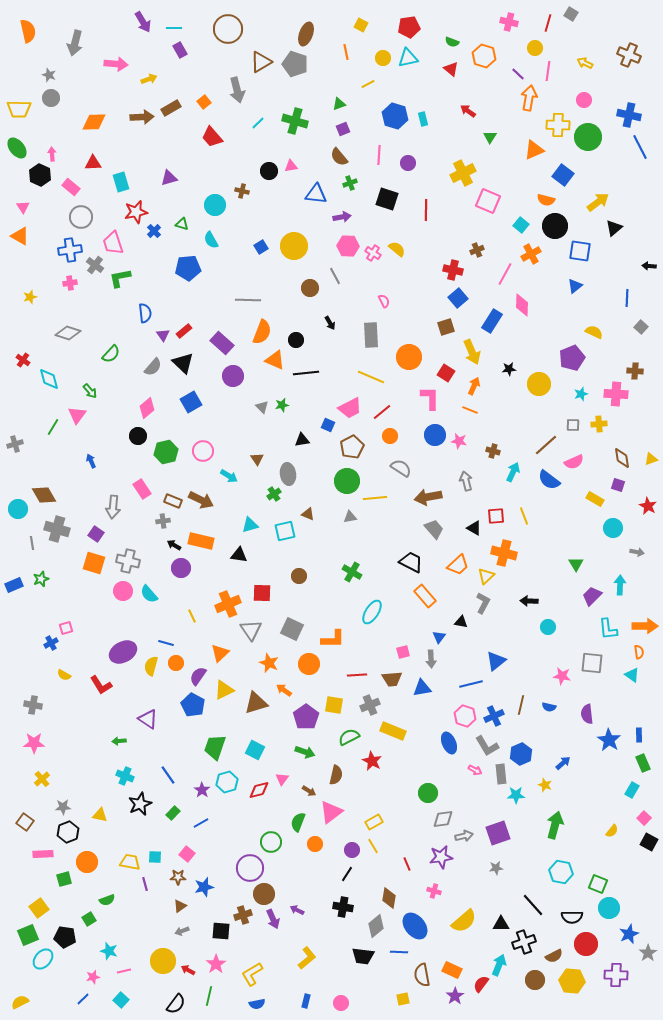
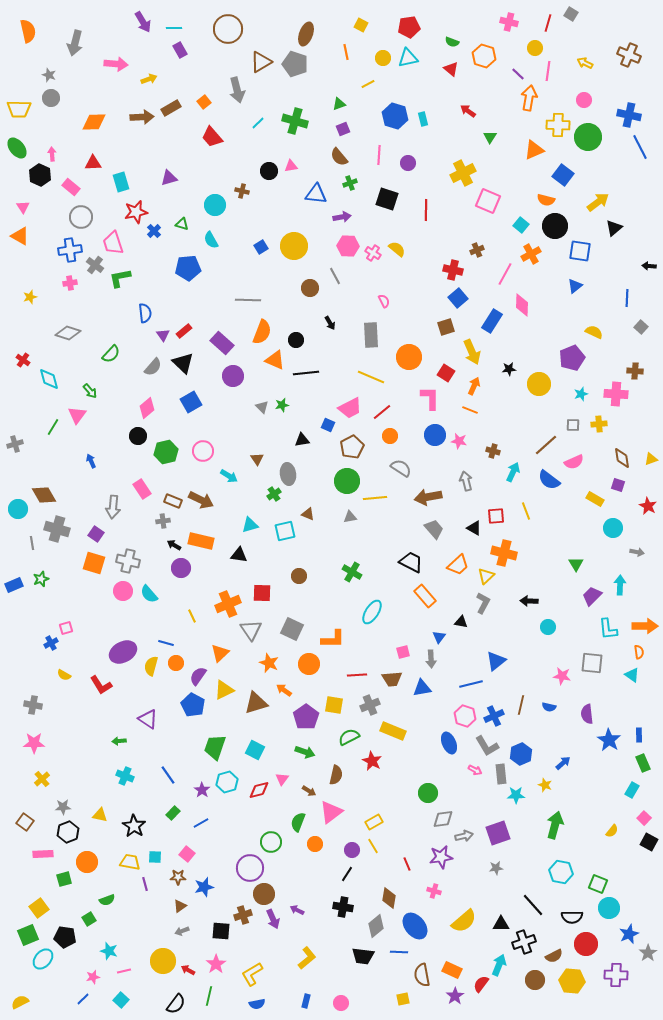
yellow line at (524, 516): moved 2 px right, 5 px up
black star at (140, 804): moved 6 px left, 22 px down; rotated 15 degrees counterclockwise
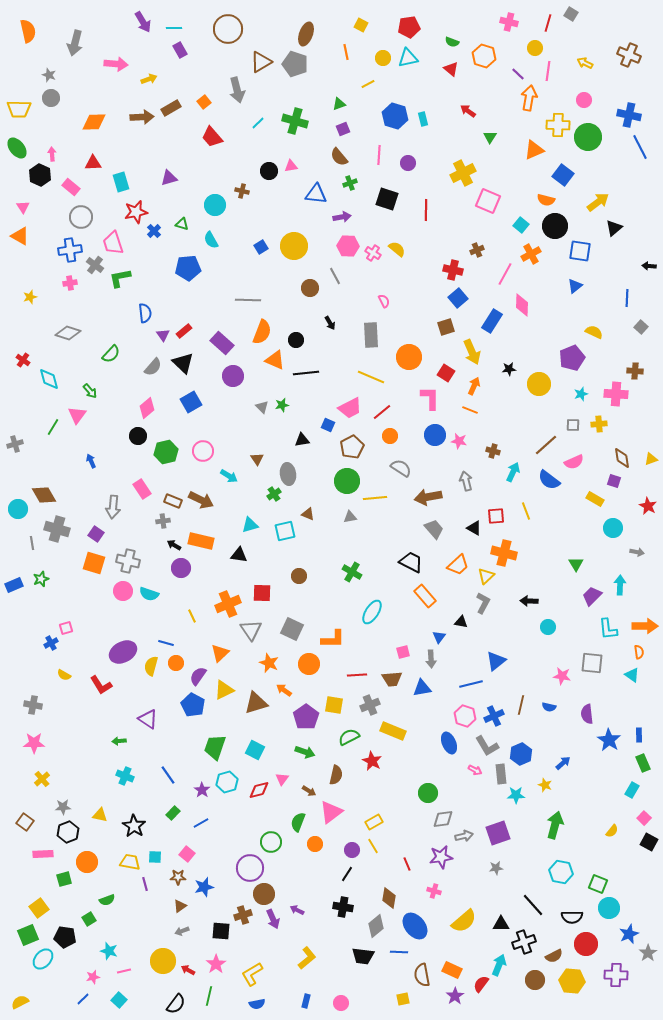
purple square at (618, 485): moved 4 px left, 4 px up
cyan semicircle at (149, 594): rotated 30 degrees counterclockwise
cyan square at (121, 1000): moved 2 px left
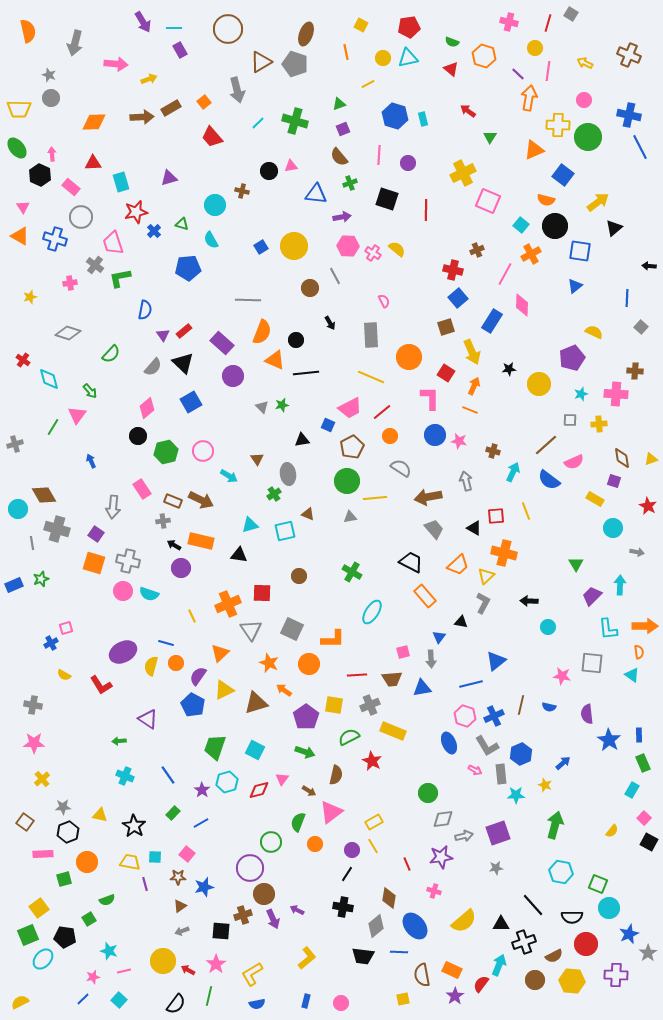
blue cross at (70, 250): moved 15 px left, 11 px up; rotated 25 degrees clockwise
blue semicircle at (145, 313): moved 3 px up; rotated 18 degrees clockwise
gray square at (573, 425): moved 3 px left, 5 px up
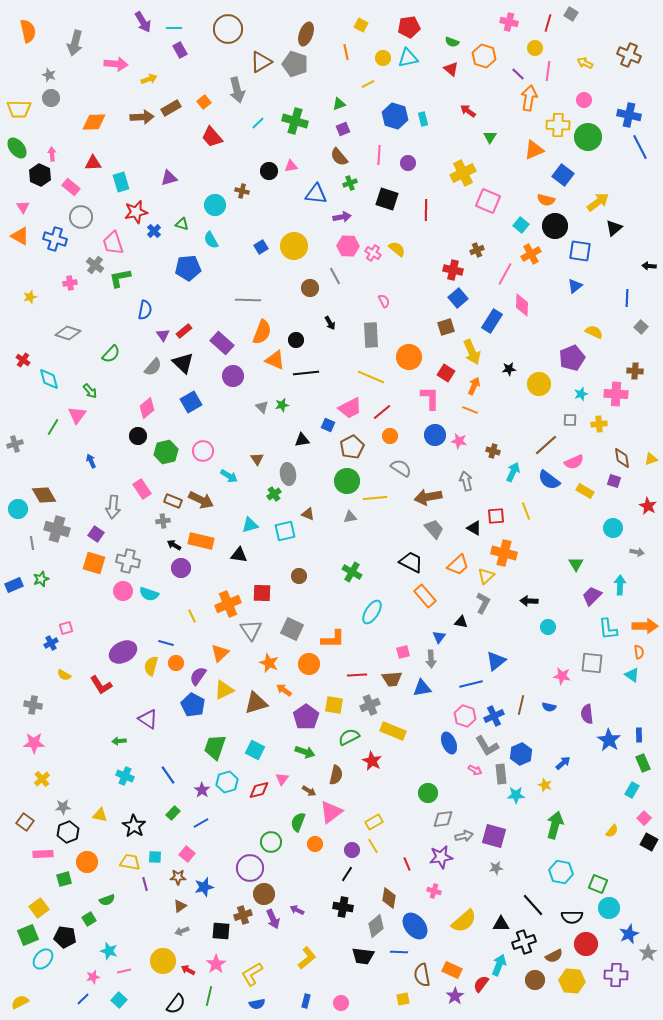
yellow rectangle at (595, 499): moved 10 px left, 8 px up
purple square at (498, 833): moved 4 px left, 3 px down; rotated 35 degrees clockwise
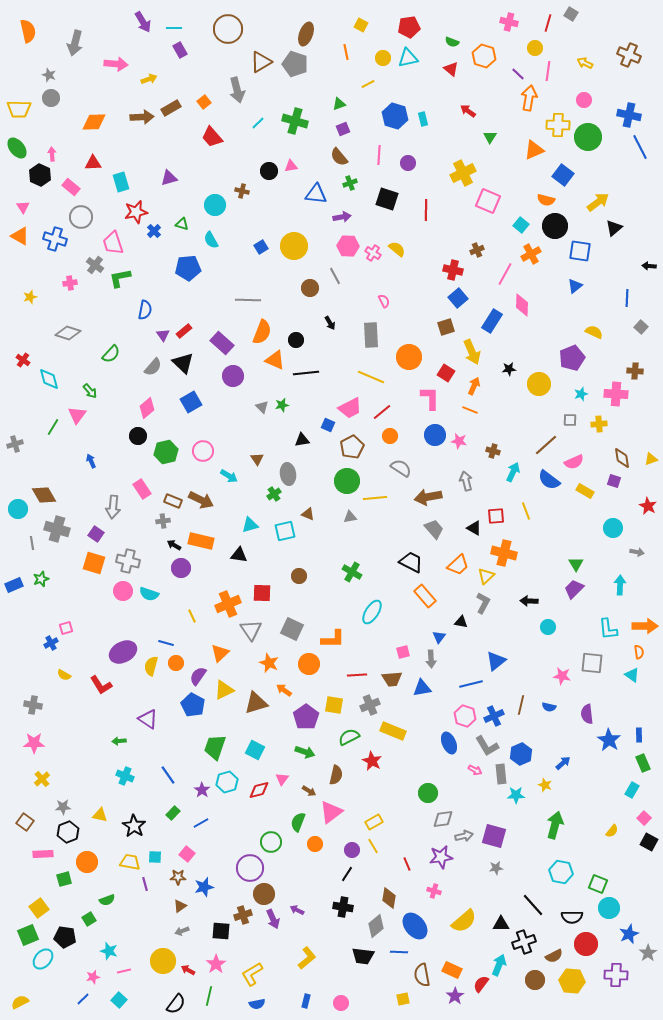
purple trapezoid at (592, 596): moved 18 px left, 7 px up
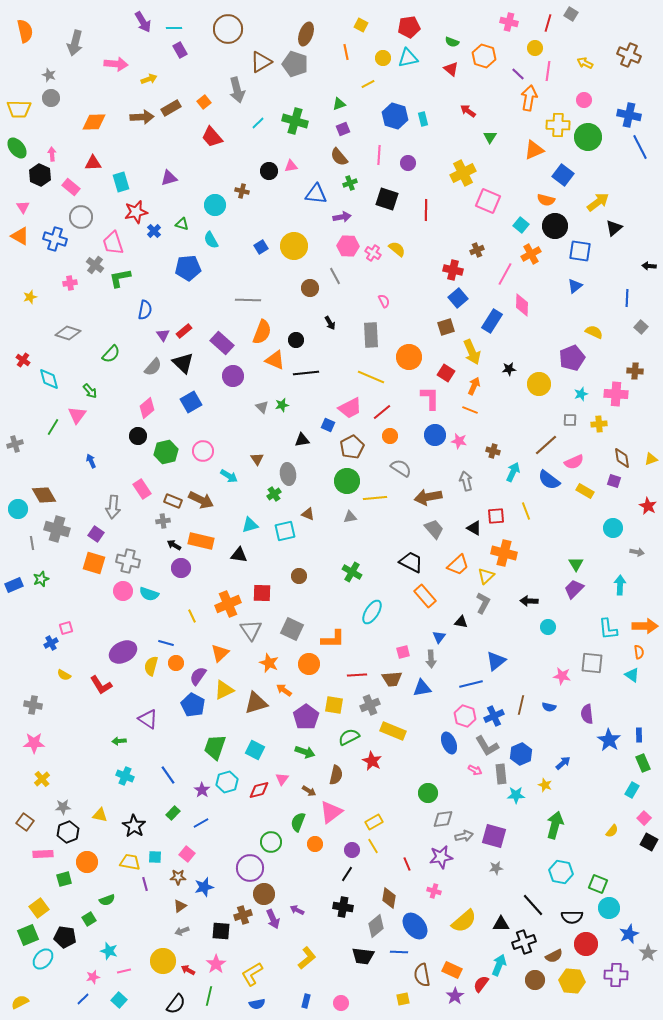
orange semicircle at (28, 31): moved 3 px left
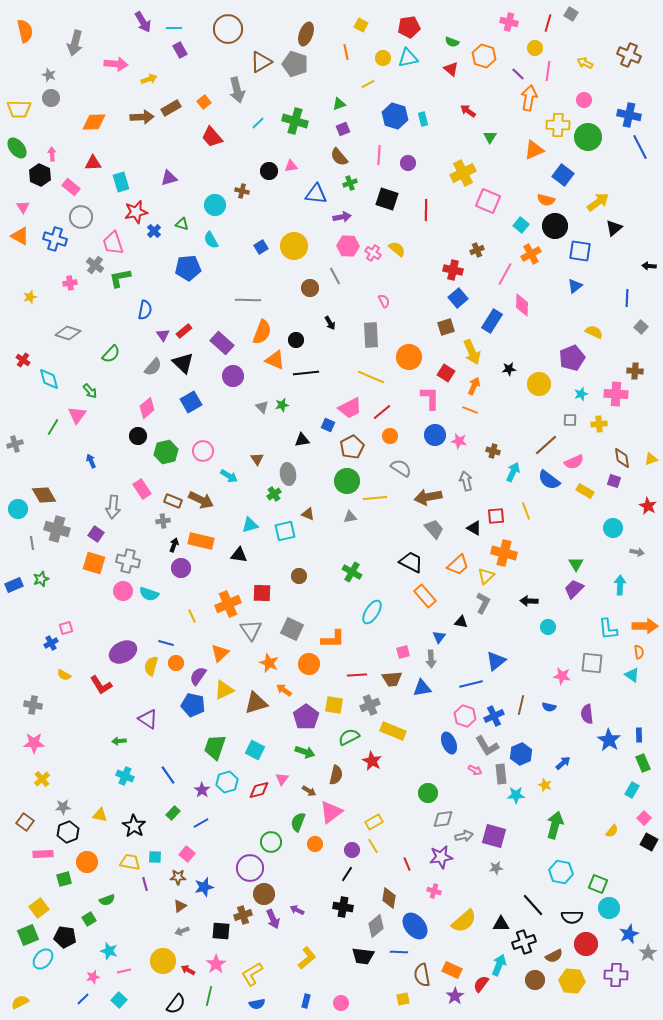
black arrow at (174, 545): rotated 80 degrees clockwise
blue pentagon at (193, 705): rotated 15 degrees counterclockwise
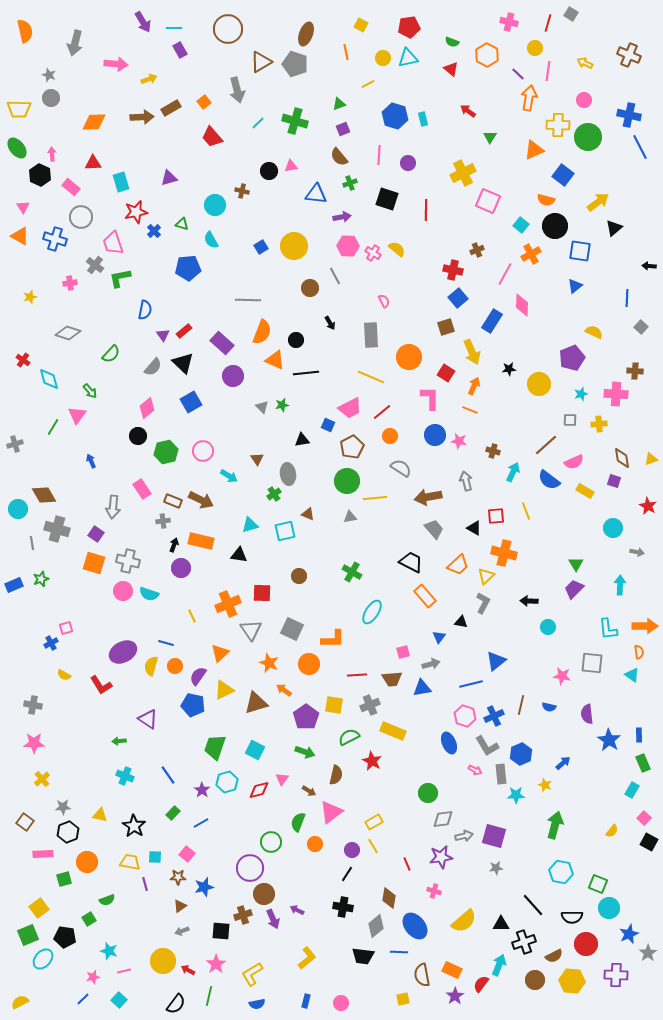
orange hexagon at (484, 56): moved 3 px right, 1 px up; rotated 10 degrees clockwise
gray arrow at (431, 659): moved 5 px down; rotated 102 degrees counterclockwise
orange circle at (176, 663): moved 1 px left, 3 px down
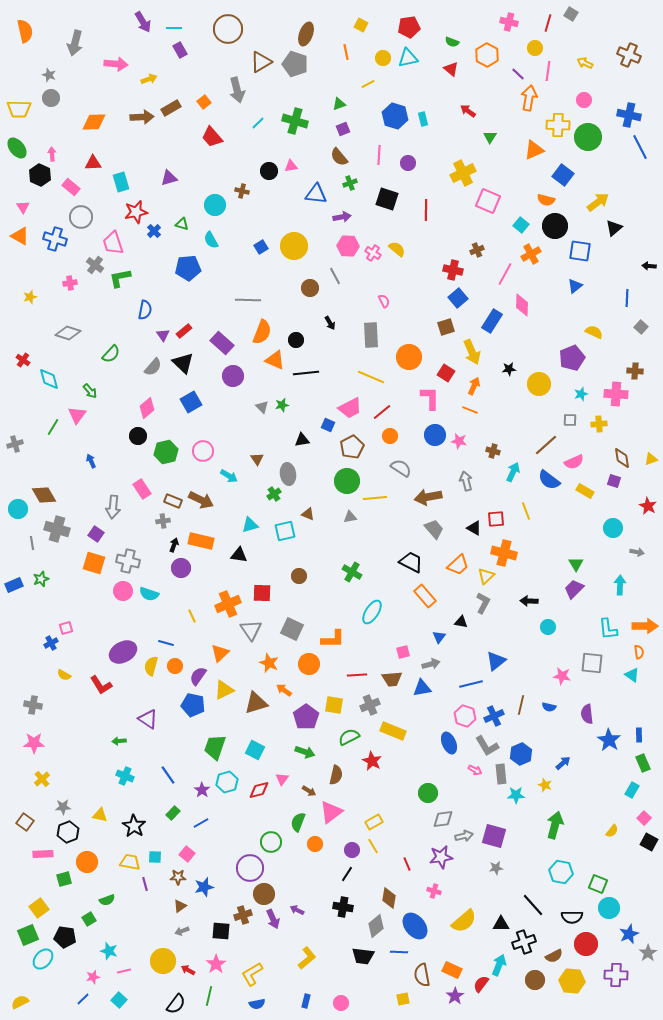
red square at (496, 516): moved 3 px down
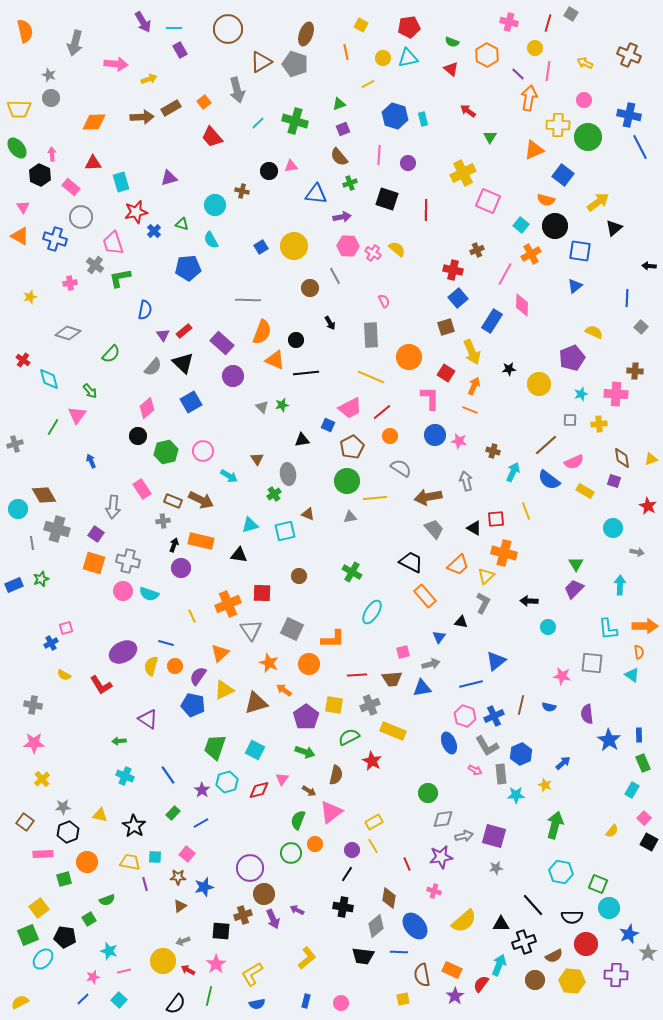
green semicircle at (298, 822): moved 2 px up
green circle at (271, 842): moved 20 px right, 11 px down
gray arrow at (182, 931): moved 1 px right, 10 px down
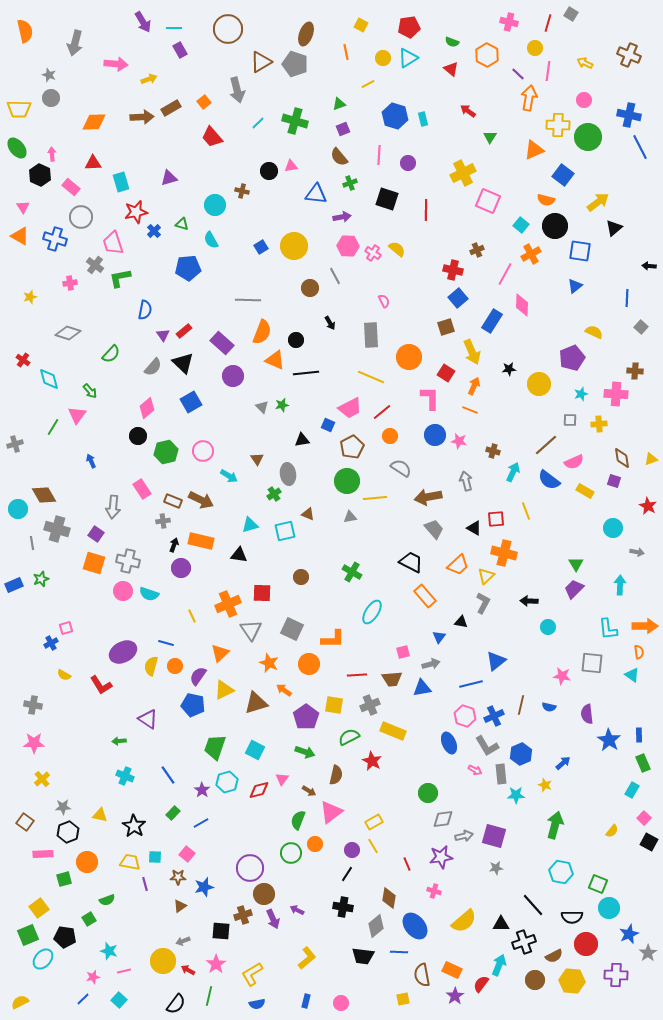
cyan triangle at (408, 58): rotated 20 degrees counterclockwise
brown circle at (299, 576): moved 2 px right, 1 px down
